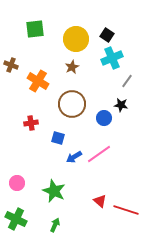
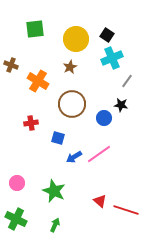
brown star: moved 2 px left
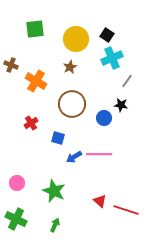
orange cross: moved 2 px left
red cross: rotated 24 degrees counterclockwise
pink line: rotated 35 degrees clockwise
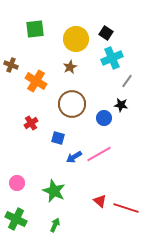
black square: moved 1 px left, 2 px up
pink line: rotated 30 degrees counterclockwise
red line: moved 2 px up
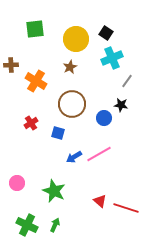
brown cross: rotated 24 degrees counterclockwise
blue square: moved 5 px up
green cross: moved 11 px right, 6 px down
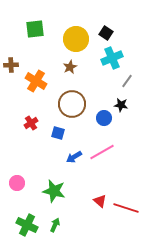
pink line: moved 3 px right, 2 px up
green star: rotated 10 degrees counterclockwise
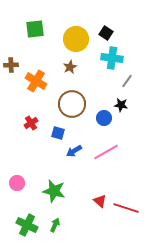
cyan cross: rotated 30 degrees clockwise
pink line: moved 4 px right
blue arrow: moved 6 px up
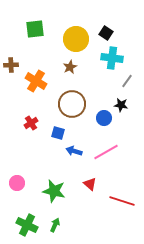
blue arrow: rotated 49 degrees clockwise
red triangle: moved 10 px left, 17 px up
red line: moved 4 px left, 7 px up
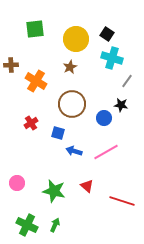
black square: moved 1 px right, 1 px down
cyan cross: rotated 10 degrees clockwise
red triangle: moved 3 px left, 2 px down
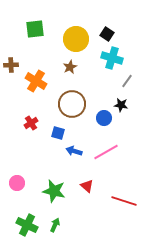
red line: moved 2 px right
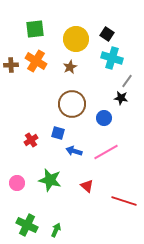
orange cross: moved 20 px up
black star: moved 7 px up
red cross: moved 17 px down
green star: moved 4 px left, 11 px up
green arrow: moved 1 px right, 5 px down
